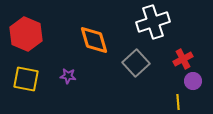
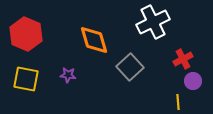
white cross: rotated 8 degrees counterclockwise
gray square: moved 6 px left, 4 px down
purple star: moved 1 px up
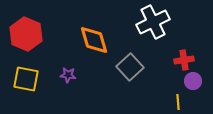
red cross: moved 1 px right, 1 px down; rotated 18 degrees clockwise
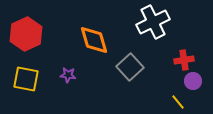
red hexagon: rotated 12 degrees clockwise
yellow line: rotated 35 degrees counterclockwise
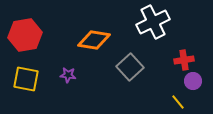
red hexagon: moved 1 px left, 1 px down; rotated 16 degrees clockwise
orange diamond: rotated 64 degrees counterclockwise
